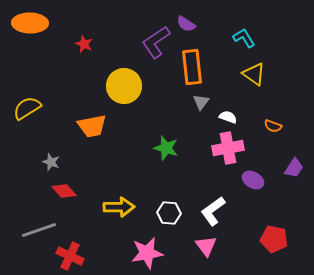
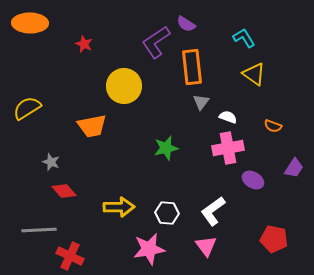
green star: rotated 30 degrees counterclockwise
white hexagon: moved 2 px left
gray line: rotated 16 degrees clockwise
pink star: moved 2 px right, 4 px up
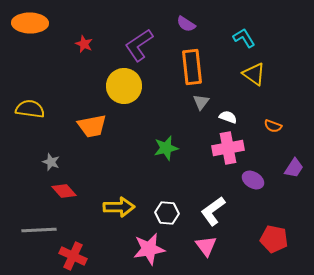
purple L-shape: moved 17 px left, 3 px down
yellow semicircle: moved 3 px right, 1 px down; rotated 40 degrees clockwise
red cross: moved 3 px right
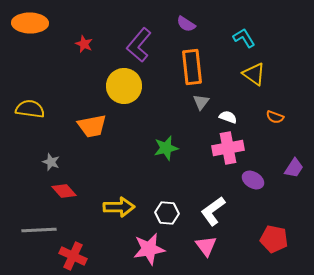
purple L-shape: rotated 16 degrees counterclockwise
orange semicircle: moved 2 px right, 9 px up
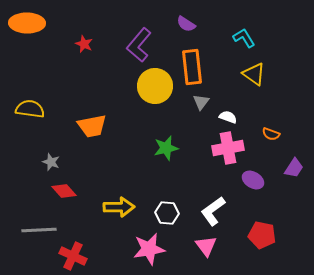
orange ellipse: moved 3 px left
yellow circle: moved 31 px right
orange semicircle: moved 4 px left, 17 px down
red pentagon: moved 12 px left, 4 px up
